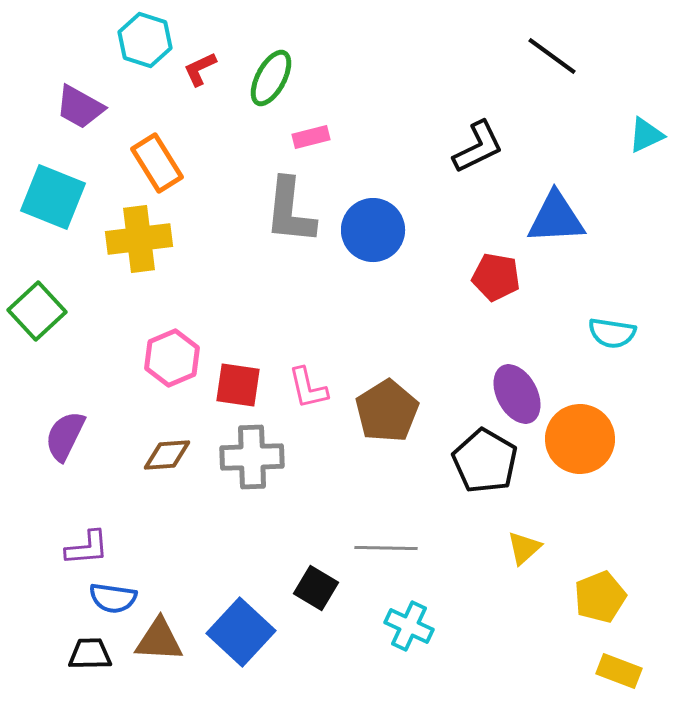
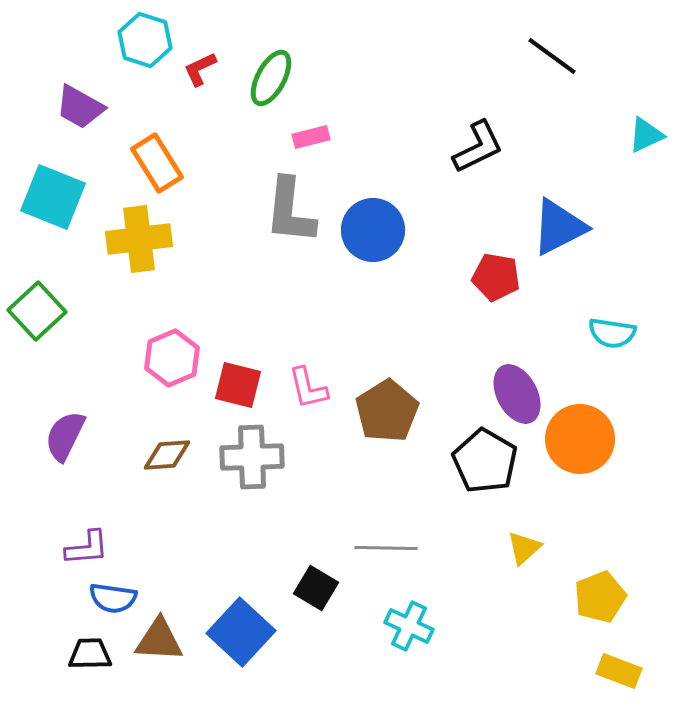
blue triangle: moved 3 px right, 9 px down; rotated 24 degrees counterclockwise
red square: rotated 6 degrees clockwise
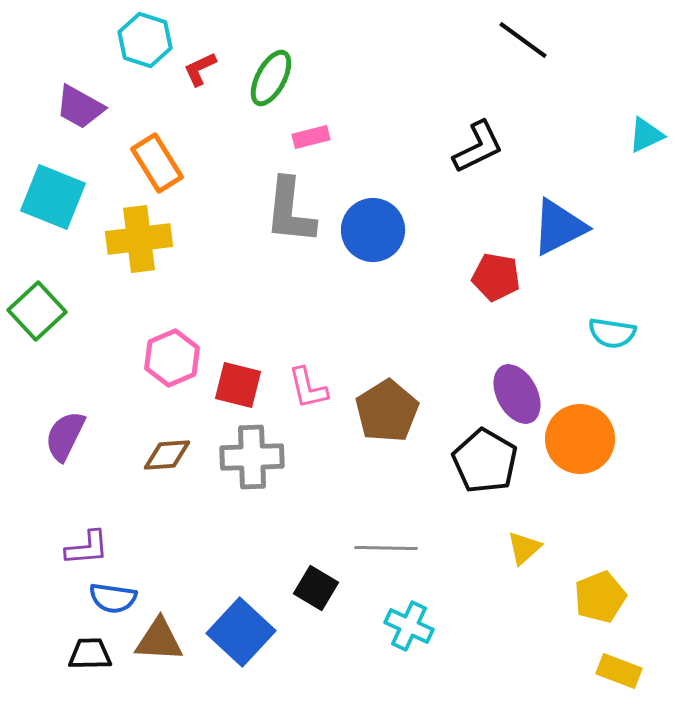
black line: moved 29 px left, 16 px up
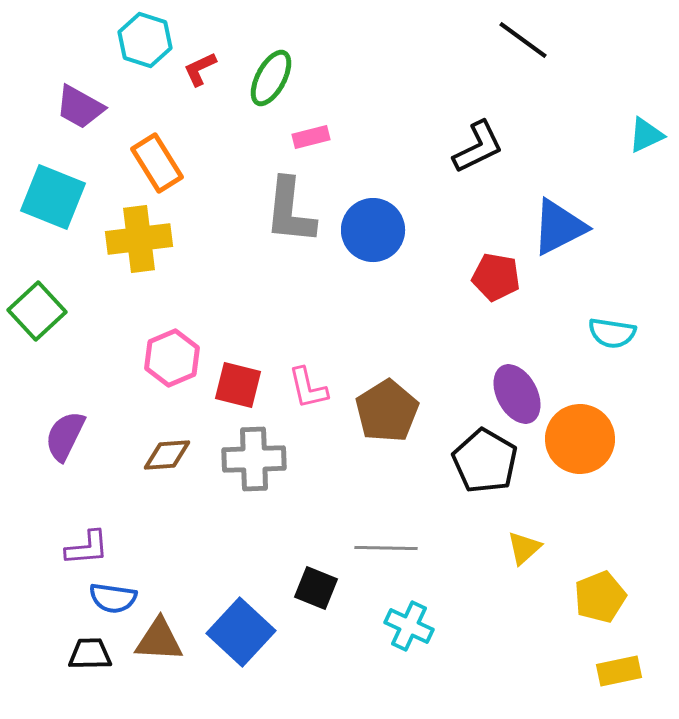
gray cross: moved 2 px right, 2 px down
black square: rotated 9 degrees counterclockwise
yellow rectangle: rotated 33 degrees counterclockwise
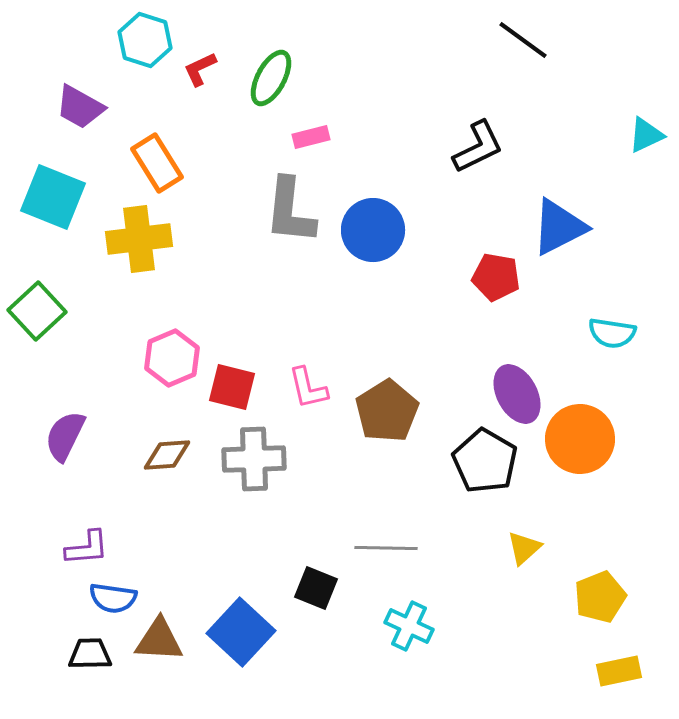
red square: moved 6 px left, 2 px down
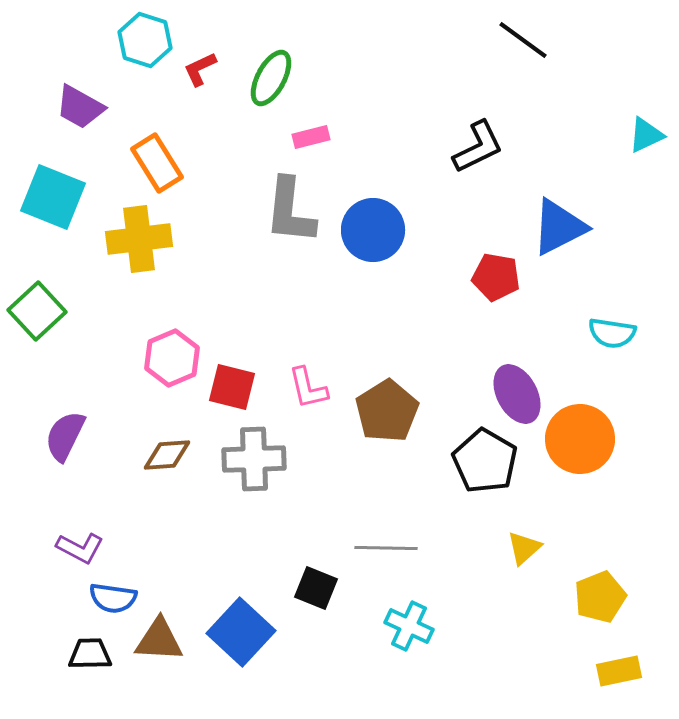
purple L-shape: moved 7 px left; rotated 33 degrees clockwise
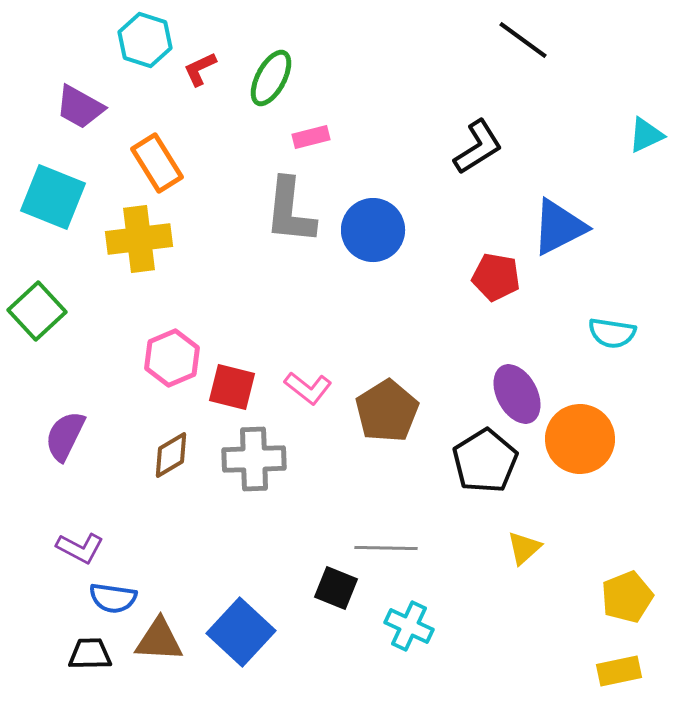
black L-shape: rotated 6 degrees counterclockwise
pink L-shape: rotated 39 degrees counterclockwise
brown diamond: moved 4 px right; rotated 27 degrees counterclockwise
black pentagon: rotated 10 degrees clockwise
black square: moved 20 px right
yellow pentagon: moved 27 px right
